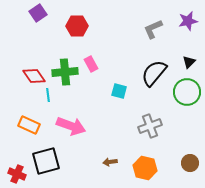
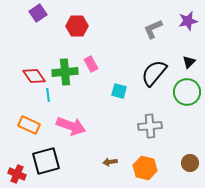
gray cross: rotated 15 degrees clockwise
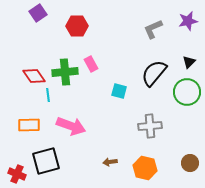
orange rectangle: rotated 25 degrees counterclockwise
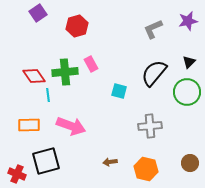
red hexagon: rotated 15 degrees counterclockwise
orange hexagon: moved 1 px right, 1 px down
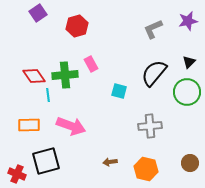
green cross: moved 3 px down
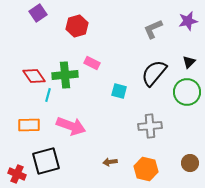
pink rectangle: moved 1 px right, 1 px up; rotated 35 degrees counterclockwise
cyan line: rotated 24 degrees clockwise
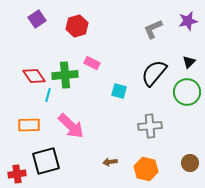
purple square: moved 1 px left, 6 px down
pink arrow: rotated 24 degrees clockwise
red cross: rotated 30 degrees counterclockwise
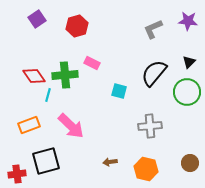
purple star: rotated 18 degrees clockwise
orange rectangle: rotated 20 degrees counterclockwise
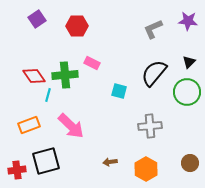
red hexagon: rotated 15 degrees clockwise
orange hexagon: rotated 15 degrees clockwise
red cross: moved 4 px up
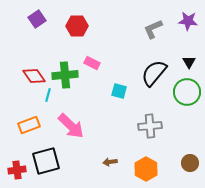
black triangle: rotated 16 degrees counterclockwise
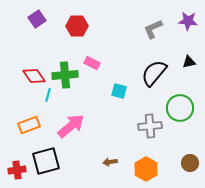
black triangle: rotated 48 degrees clockwise
green circle: moved 7 px left, 16 px down
pink arrow: rotated 84 degrees counterclockwise
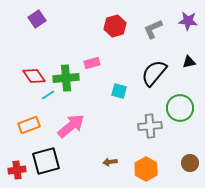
red hexagon: moved 38 px right; rotated 15 degrees counterclockwise
pink rectangle: rotated 42 degrees counterclockwise
green cross: moved 1 px right, 3 px down
cyan line: rotated 40 degrees clockwise
